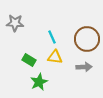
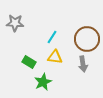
cyan line: rotated 56 degrees clockwise
green rectangle: moved 2 px down
gray arrow: moved 1 px left, 3 px up; rotated 84 degrees clockwise
green star: moved 4 px right
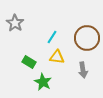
gray star: rotated 30 degrees clockwise
brown circle: moved 1 px up
yellow triangle: moved 2 px right
gray arrow: moved 6 px down
green star: rotated 18 degrees counterclockwise
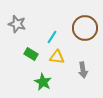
gray star: moved 2 px right, 1 px down; rotated 18 degrees counterclockwise
brown circle: moved 2 px left, 10 px up
green rectangle: moved 2 px right, 8 px up
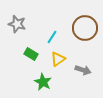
yellow triangle: moved 1 px right, 2 px down; rotated 42 degrees counterclockwise
gray arrow: rotated 63 degrees counterclockwise
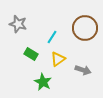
gray star: moved 1 px right
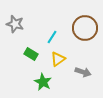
gray star: moved 3 px left
gray arrow: moved 2 px down
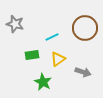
cyan line: rotated 32 degrees clockwise
green rectangle: moved 1 px right, 1 px down; rotated 40 degrees counterclockwise
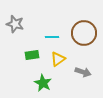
brown circle: moved 1 px left, 5 px down
cyan line: rotated 24 degrees clockwise
green star: moved 1 px down
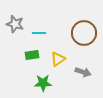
cyan line: moved 13 px left, 4 px up
green star: rotated 30 degrees counterclockwise
